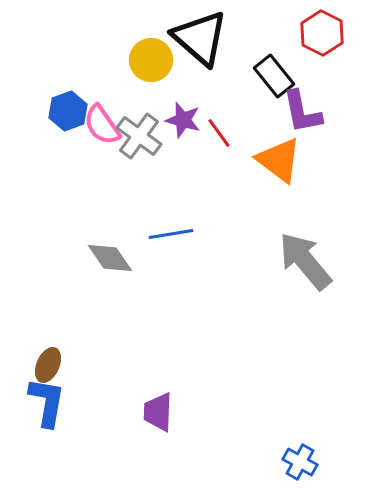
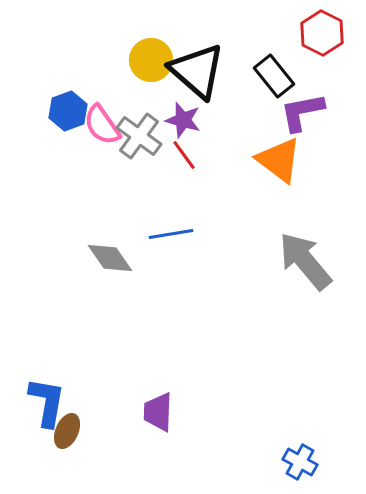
black triangle: moved 3 px left, 33 px down
purple L-shape: rotated 90 degrees clockwise
red line: moved 35 px left, 22 px down
brown ellipse: moved 19 px right, 66 px down
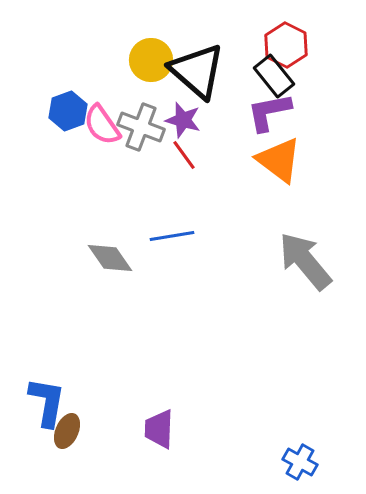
red hexagon: moved 36 px left, 12 px down
purple L-shape: moved 33 px left
gray cross: moved 2 px right, 9 px up; rotated 15 degrees counterclockwise
blue line: moved 1 px right, 2 px down
purple trapezoid: moved 1 px right, 17 px down
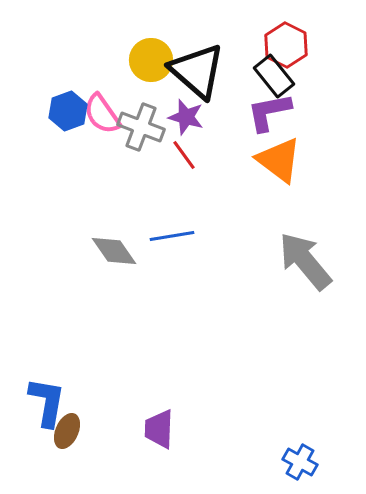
purple star: moved 3 px right, 3 px up
pink semicircle: moved 11 px up
gray diamond: moved 4 px right, 7 px up
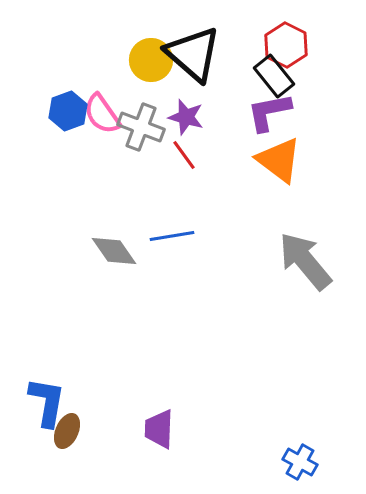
black triangle: moved 4 px left, 17 px up
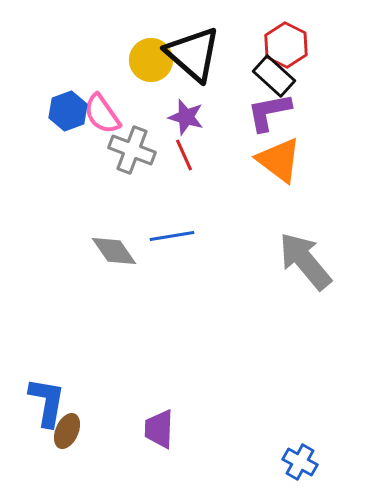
black rectangle: rotated 9 degrees counterclockwise
gray cross: moved 9 px left, 23 px down
red line: rotated 12 degrees clockwise
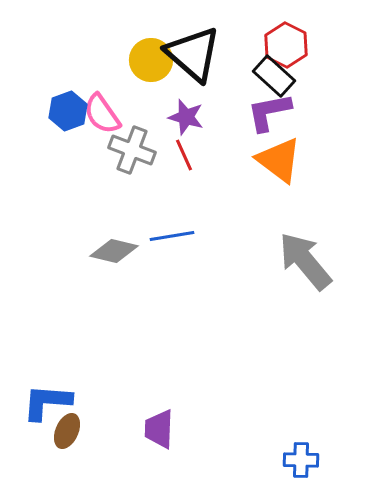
gray diamond: rotated 42 degrees counterclockwise
blue L-shape: rotated 96 degrees counterclockwise
blue cross: moved 1 px right, 2 px up; rotated 28 degrees counterclockwise
